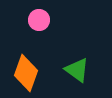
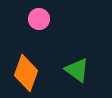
pink circle: moved 1 px up
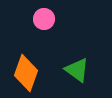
pink circle: moved 5 px right
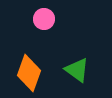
orange diamond: moved 3 px right
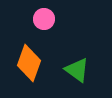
orange diamond: moved 10 px up
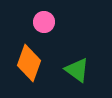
pink circle: moved 3 px down
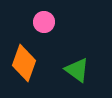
orange diamond: moved 5 px left
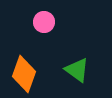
orange diamond: moved 11 px down
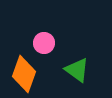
pink circle: moved 21 px down
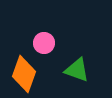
green triangle: rotated 16 degrees counterclockwise
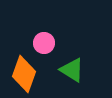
green triangle: moved 5 px left; rotated 12 degrees clockwise
